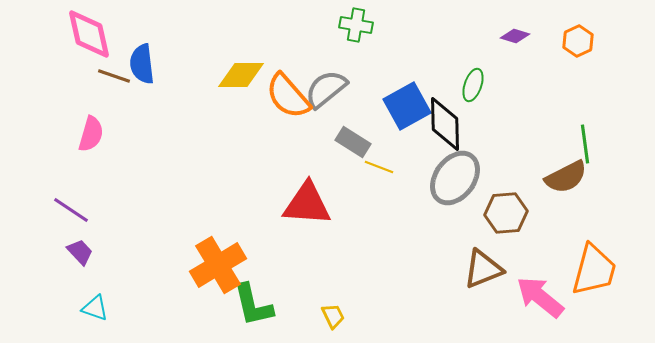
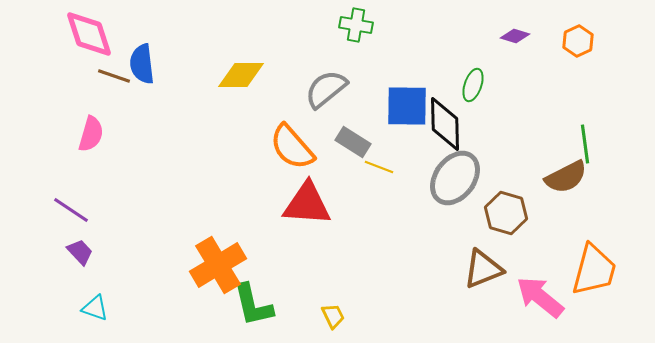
pink diamond: rotated 6 degrees counterclockwise
orange semicircle: moved 4 px right, 51 px down
blue square: rotated 30 degrees clockwise
brown hexagon: rotated 21 degrees clockwise
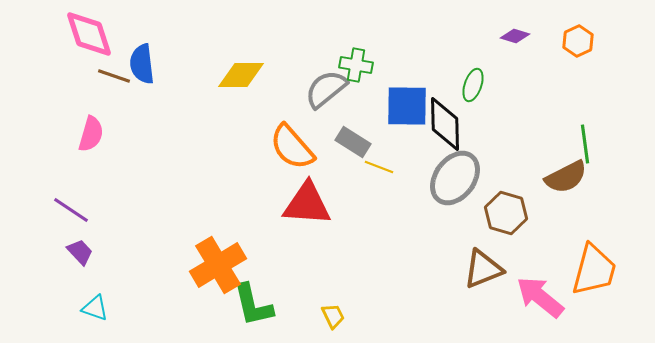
green cross: moved 40 px down
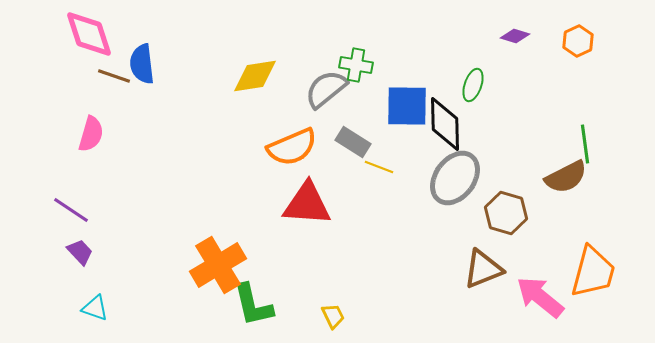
yellow diamond: moved 14 px right, 1 px down; rotated 9 degrees counterclockwise
orange semicircle: rotated 72 degrees counterclockwise
orange trapezoid: moved 1 px left, 2 px down
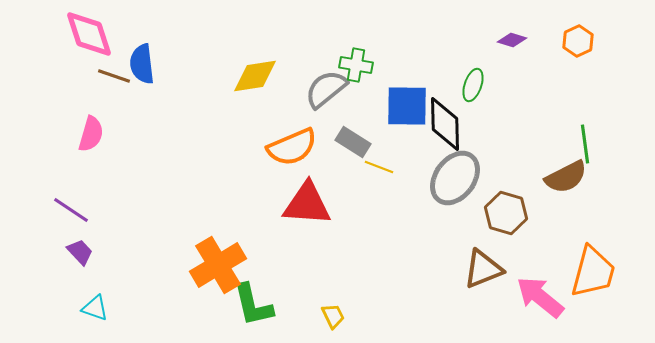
purple diamond: moved 3 px left, 4 px down
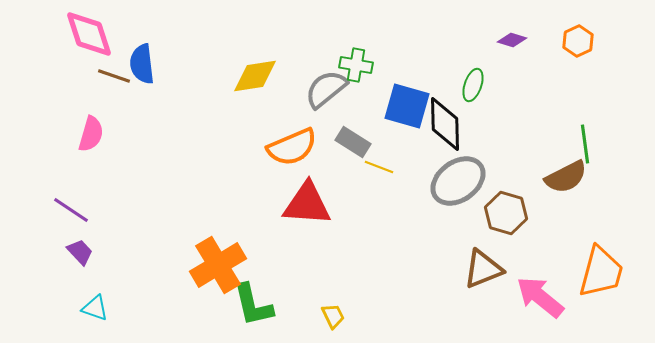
blue square: rotated 15 degrees clockwise
gray ellipse: moved 3 px right, 3 px down; rotated 18 degrees clockwise
orange trapezoid: moved 8 px right
